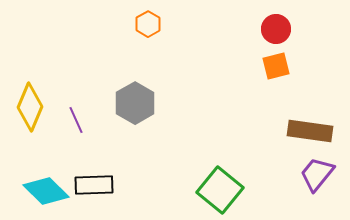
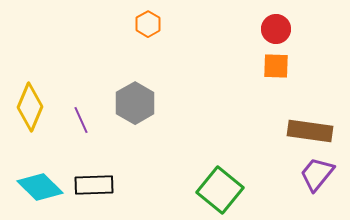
orange square: rotated 16 degrees clockwise
purple line: moved 5 px right
cyan diamond: moved 6 px left, 4 px up
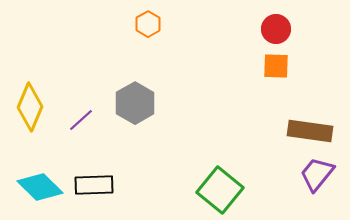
purple line: rotated 72 degrees clockwise
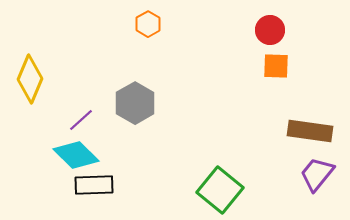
red circle: moved 6 px left, 1 px down
yellow diamond: moved 28 px up
cyan diamond: moved 36 px right, 32 px up
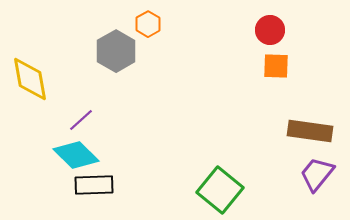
yellow diamond: rotated 33 degrees counterclockwise
gray hexagon: moved 19 px left, 52 px up
